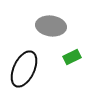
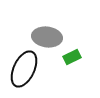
gray ellipse: moved 4 px left, 11 px down
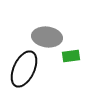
green rectangle: moved 1 px left, 1 px up; rotated 18 degrees clockwise
